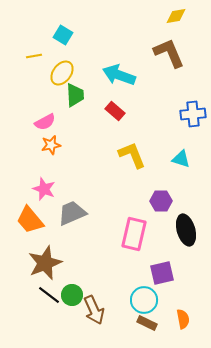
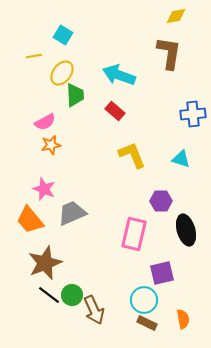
brown L-shape: rotated 32 degrees clockwise
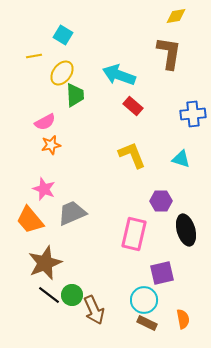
red rectangle: moved 18 px right, 5 px up
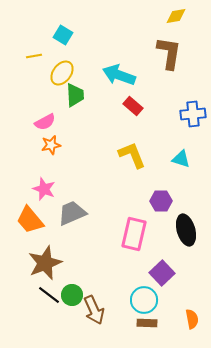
purple square: rotated 30 degrees counterclockwise
orange semicircle: moved 9 px right
brown rectangle: rotated 24 degrees counterclockwise
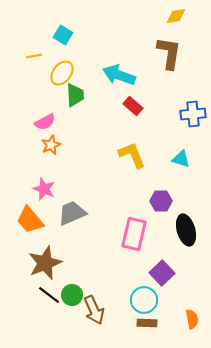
orange star: rotated 12 degrees counterclockwise
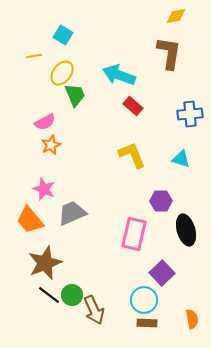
green trapezoid: rotated 20 degrees counterclockwise
blue cross: moved 3 px left
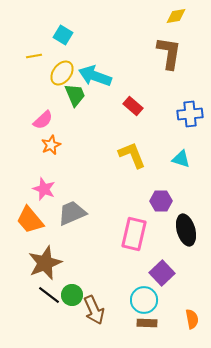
cyan arrow: moved 24 px left, 1 px down
pink semicircle: moved 2 px left, 2 px up; rotated 15 degrees counterclockwise
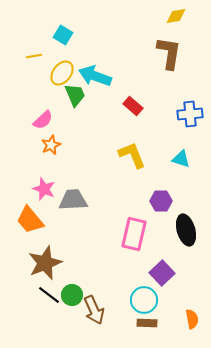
gray trapezoid: moved 1 px right, 13 px up; rotated 20 degrees clockwise
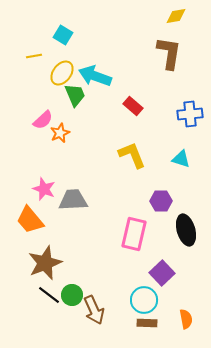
orange star: moved 9 px right, 12 px up
orange semicircle: moved 6 px left
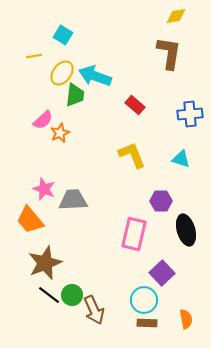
green trapezoid: rotated 30 degrees clockwise
red rectangle: moved 2 px right, 1 px up
